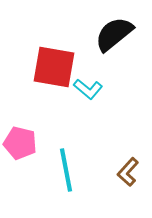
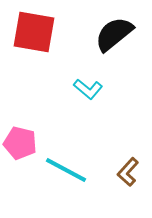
red square: moved 20 px left, 35 px up
cyan line: rotated 51 degrees counterclockwise
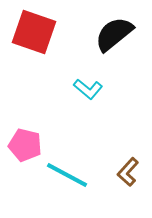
red square: rotated 9 degrees clockwise
pink pentagon: moved 5 px right, 2 px down
cyan line: moved 1 px right, 5 px down
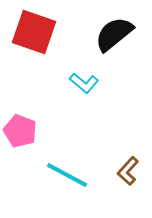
cyan L-shape: moved 4 px left, 6 px up
pink pentagon: moved 5 px left, 14 px up; rotated 8 degrees clockwise
brown L-shape: moved 1 px up
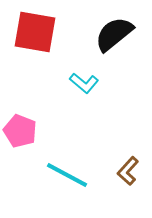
red square: moved 1 px right; rotated 9 degrees counterclockwise
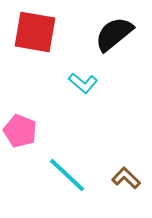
cyan L-shape: moved 1 px left
brown L-shape: moved 2 px left, 7 px down; rotated 92 degrees clockwise
cyan line: rotated 15 degrees clockwise
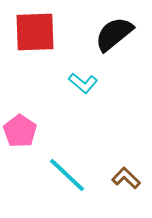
red square: rotated 12 degrees counterclockwise
pink pentagon: rotated 12 degrees clockwise
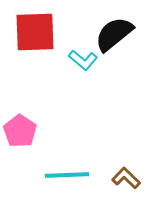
cyan L-shape: moved 23 px up
cyan line: rotated 45 degrees counterclockwise
